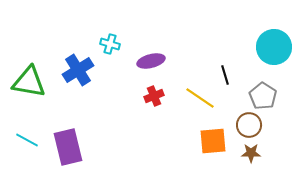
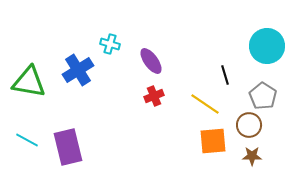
cyan circle: moved 7 px left, 1 px up
purple ellipse: rotated 68 degrees clockwise
yellow line: moved 5 px right, 6 px down
brown star: moved 1 px right, 3 px down
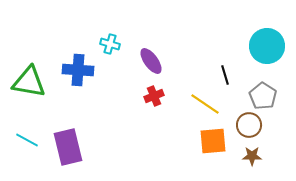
blue cross: rotated 36 degrees clockwise
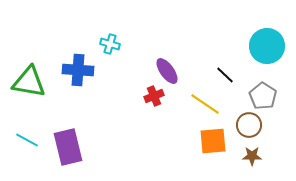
purple ellipse: moved 16 px right, 10 px down
black line: rotated 30 degrees counterclockwise
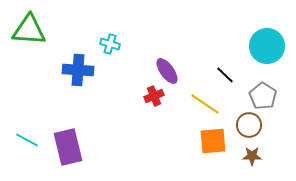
green triangle: moved 52 px up; rotated 6 degrees counterclockwise
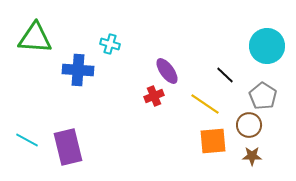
green triangle: moved 6 px right, 8 px down
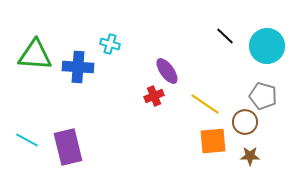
green triangle: moved 17 px down
blue cross: moved 3 px up
black line: moved 39 px up
gray pentagon: rotated 16 degrees counterclockwise
brown circle: moved 4 px left, 3 px up
brown star: moved 2 px left
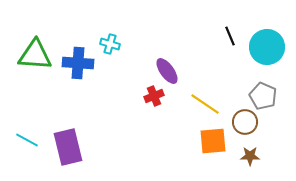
black line: moved 5 px right; rotated 24 degrees clockwise
cyan circle: moved 1 px down
blue cross: moved 4 px up
gray pentagon: rotated 8 degrees clockwise
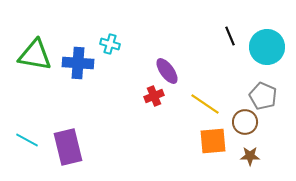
green triangle: rotated 6 degrees clockwise
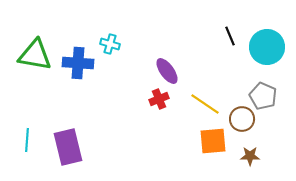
red cross: moved 5 px right, 3 px down
brown circle: moved 3 px left, 3 px up
cyan line: rotated 65 degrees clockwise
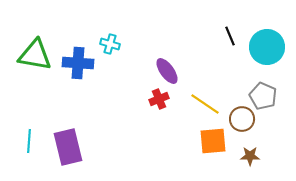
cyan line: moved 2 px right, 1 px down
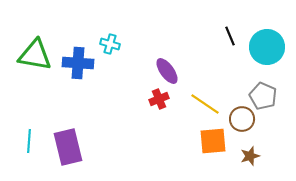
brown star: rotated 18 degrees counterclockwise
